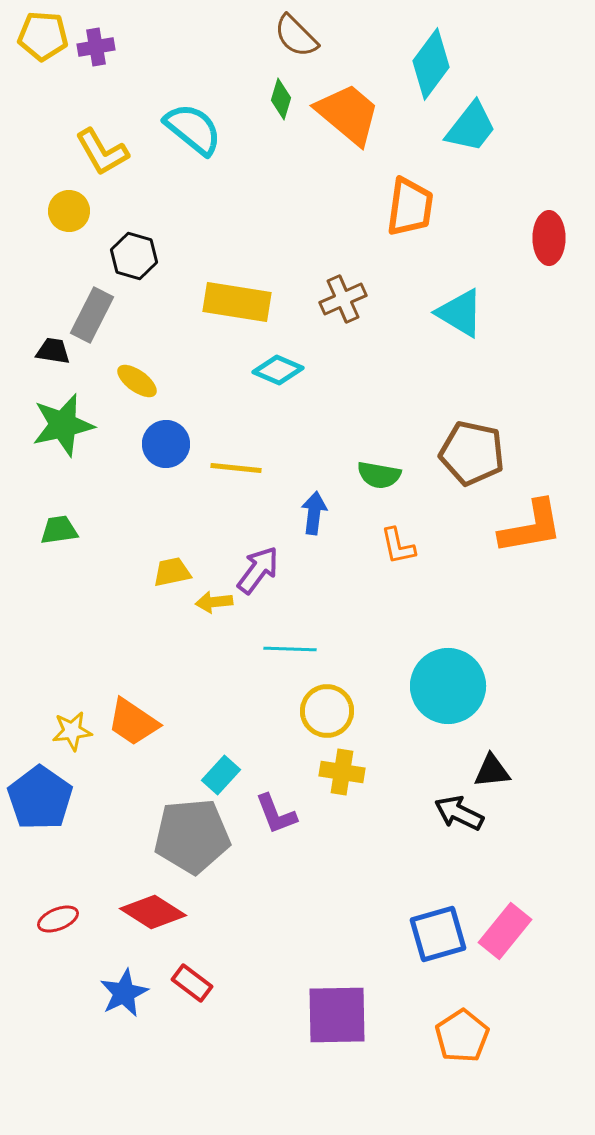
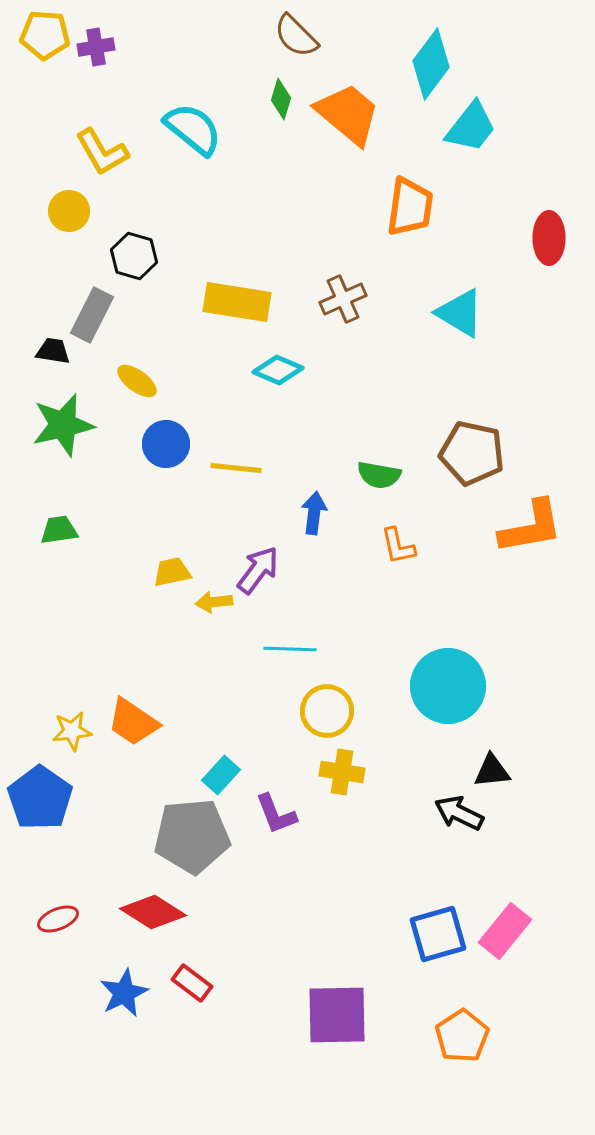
yellow pentagon at (43, 36): moved 2 px right, 1 px up
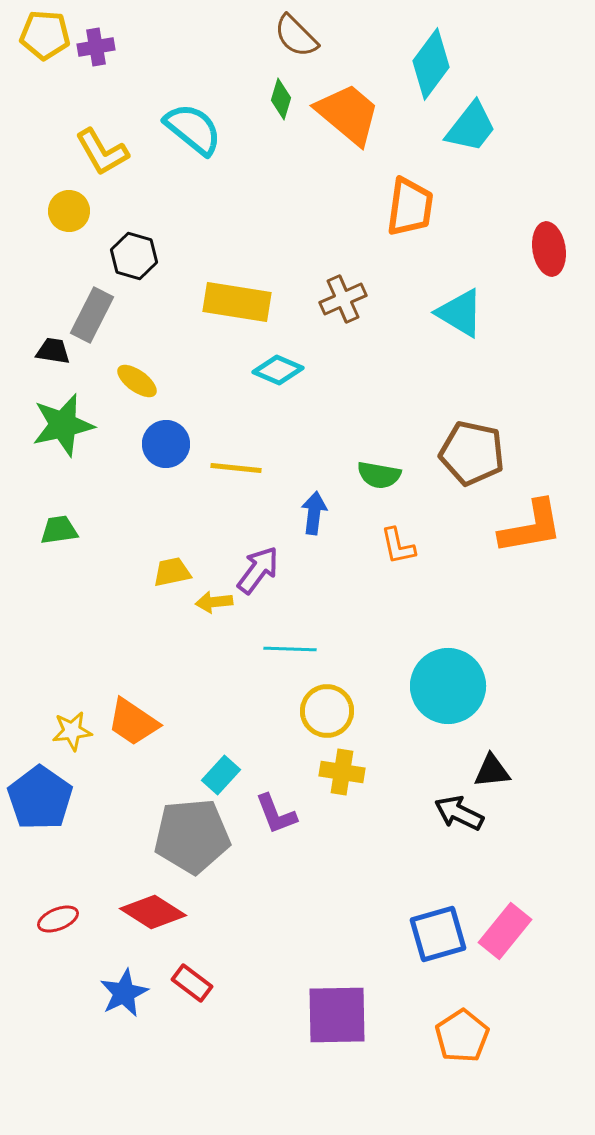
red ellipse at (549, 238): moved 11 px down; rotated 9 degrees counterclockwise
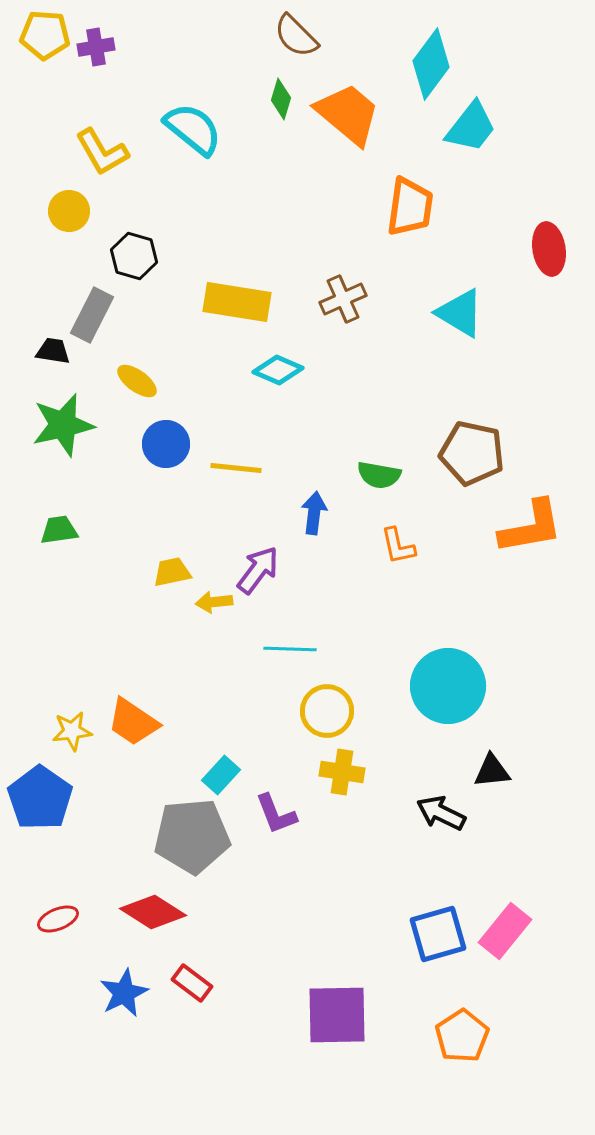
black arrow at (459, 813): moved 18 px left
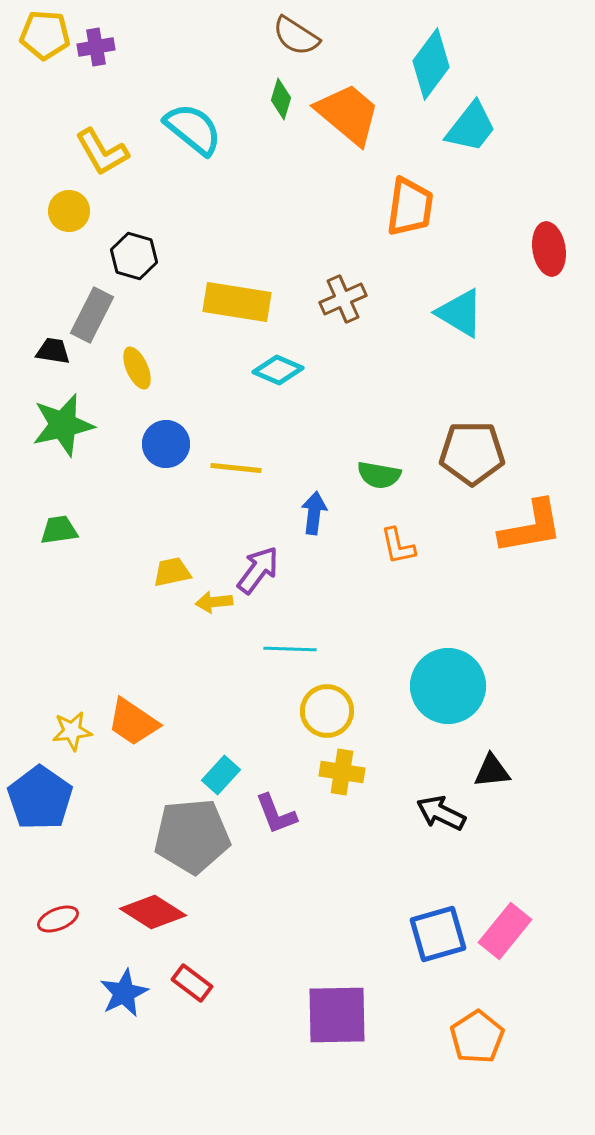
brown semicircle at (296, 36): rotated 12 degrees counterclockwise
yellow ellipse at (137, 381): moved 13 px up; rotated 30 degrees clockwise
brown pentagon at (472, 453): rotated 12 degrees counterclockwise
orange pentagon at (462, 1036): moved 15 px right, 1 px down
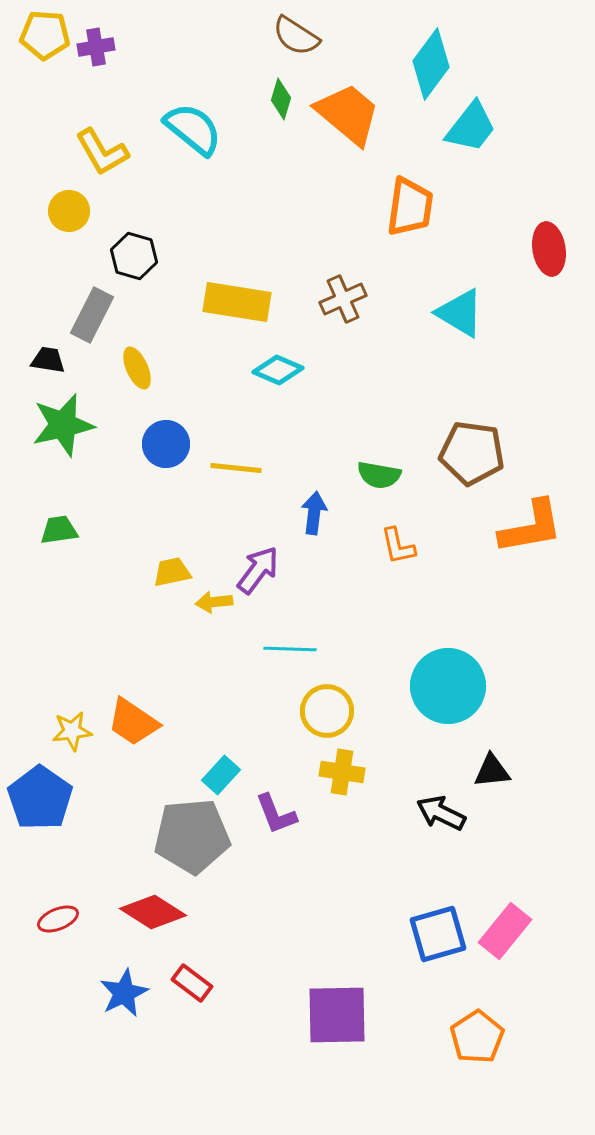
black trapezoid at (53, 351): moved 5 px left, 9 px down
brown pentagon at (472, 453): rotated 8 degrees clockwise
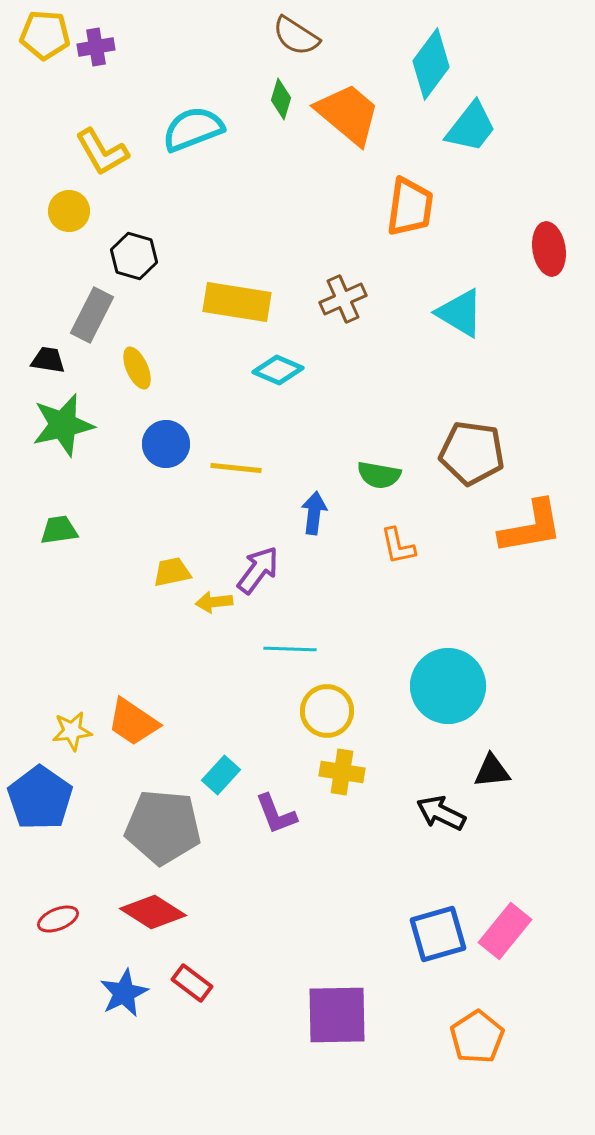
cyan semicircle at (193, 129): rotated 60 degrees counterclockwise
gray pentagon at (192, 836): moved 29 px left, 9 px up; rotated 10 degrees clockwise
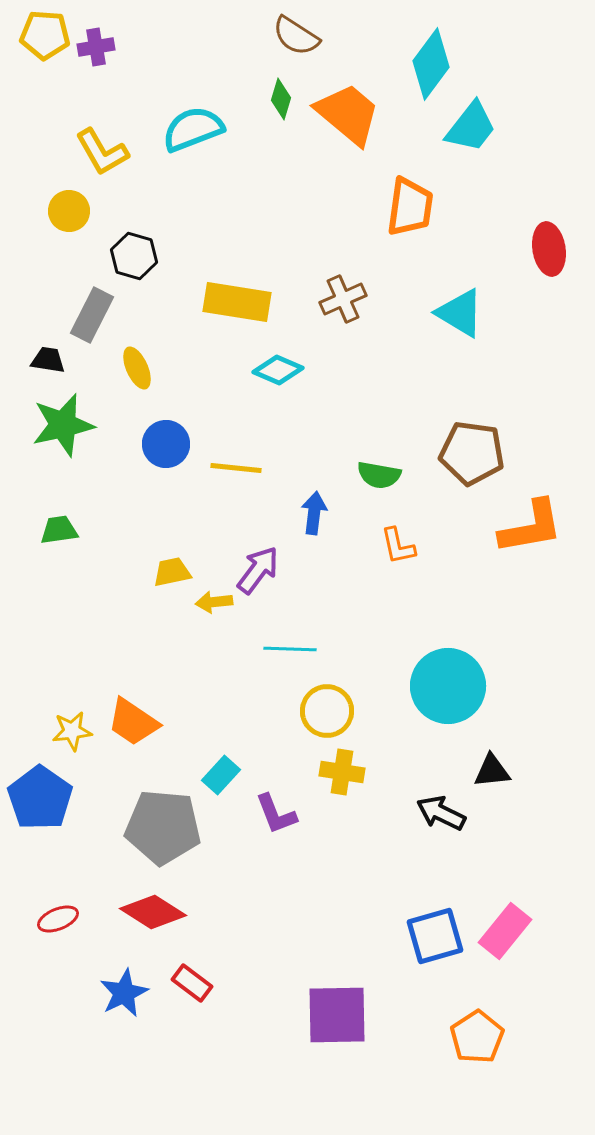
blue square at (438, 934): moved 3 px left, 2 px down
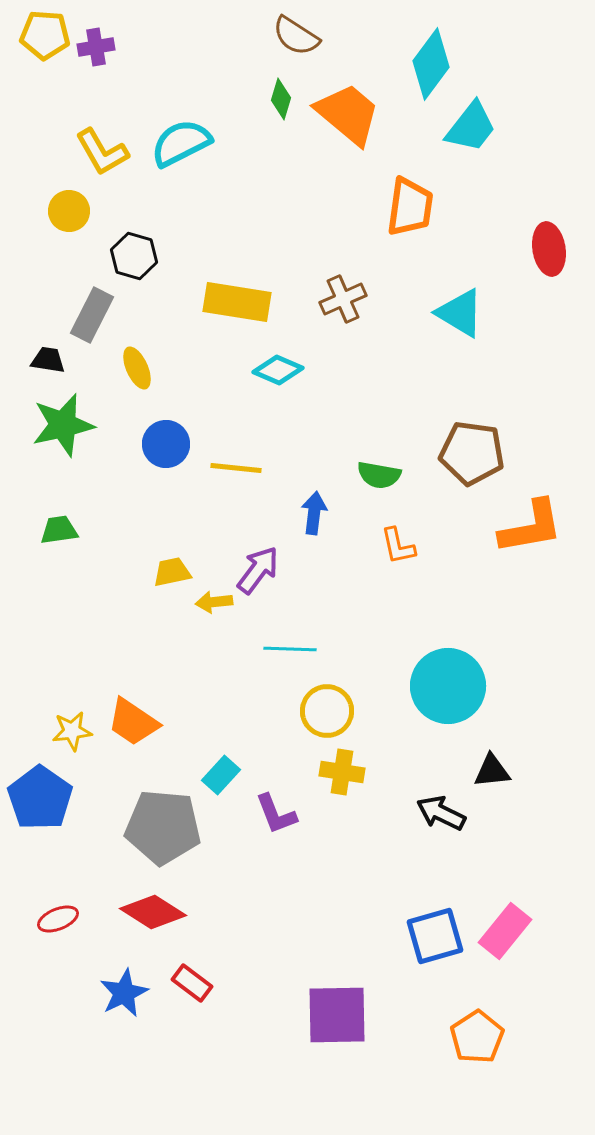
cyan semicircle at (193, 129): moved 12 px left, 14 px down; rotated 6 degrees counterclockwise
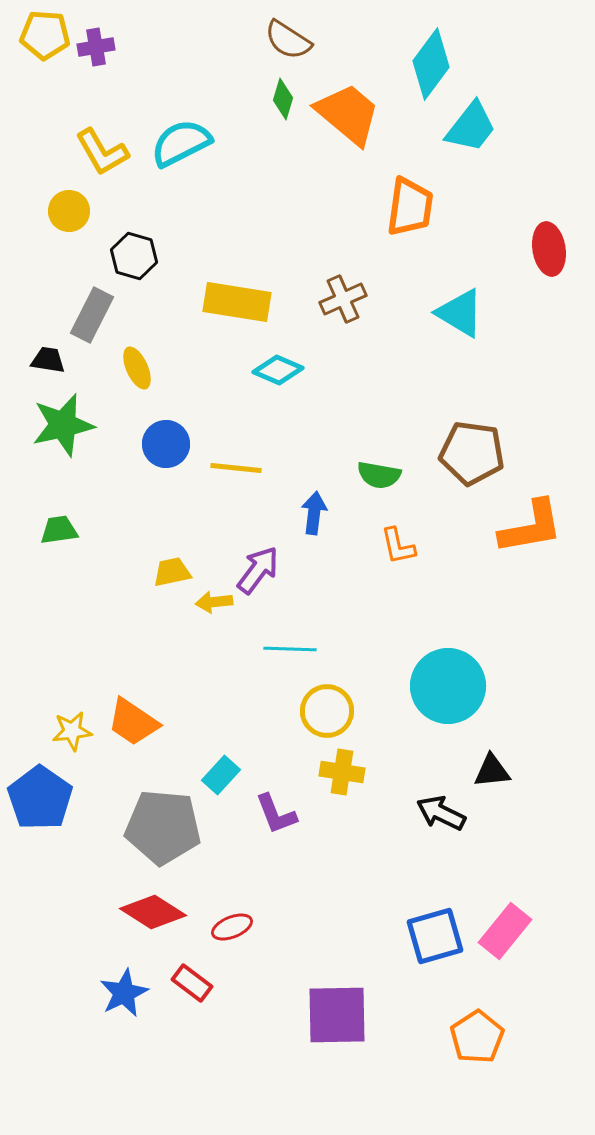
brown semicircle at (296, 36): moved 8 px left, 4 px down
green diamond at (281, 99): moved 2 px right
red ellipse at (58, 919): moved 174 px right, 8 px down
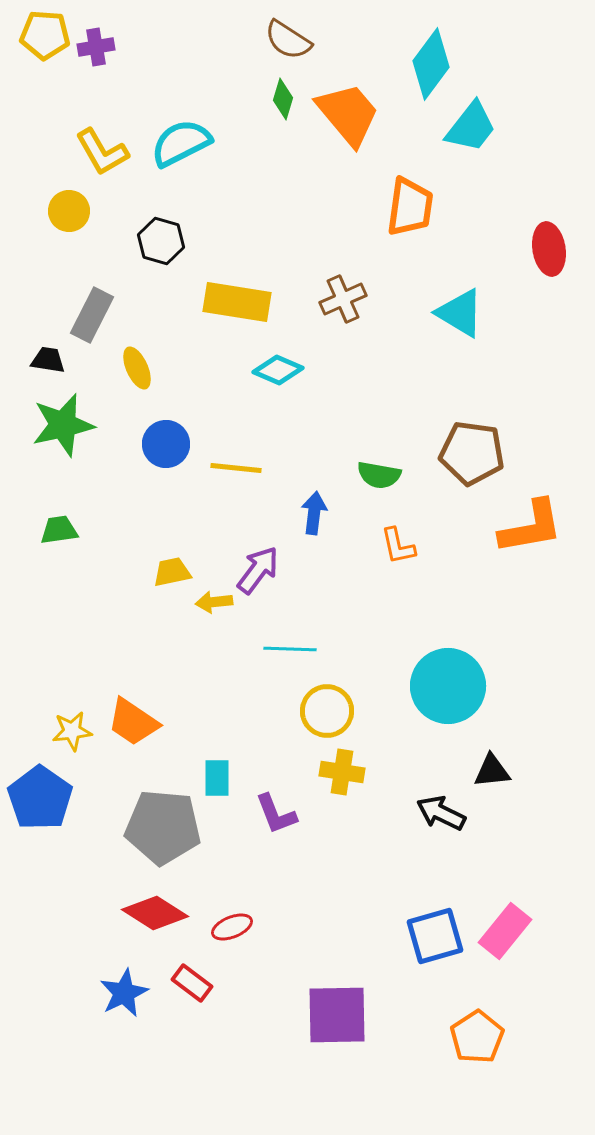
orange trapezoid at (348, 114): rotated 10 degrees clockwise
black hexagon at (134, 256): moved 27 px right, 15 px up
cyan rectangle at (221, 775): moved 4 px left, 3 px down; rotated 42 degrees counterclockwise
red diamond at (153, 912): moved 2 px right, 1 px down
